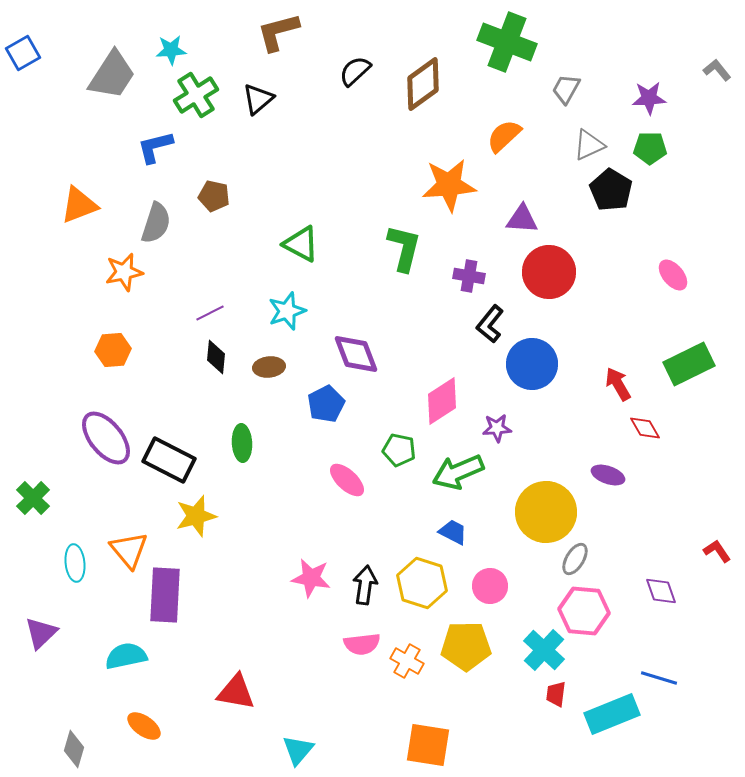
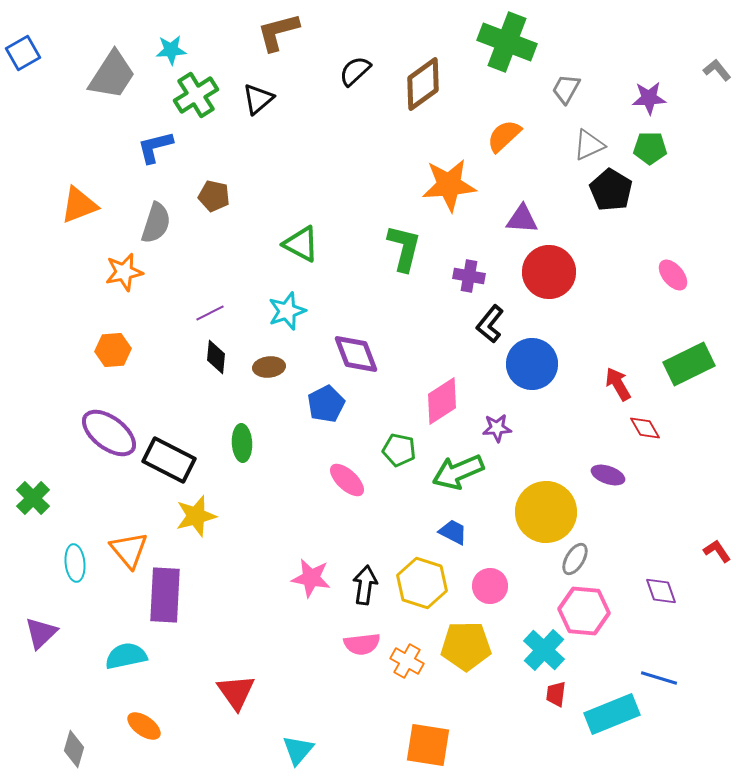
purple ellipse at (106, 438): moved 3 px right, 5 px up; rotated 14 degrees counterclockwise
red triangle at (236, 692): rotated 45 degrees clockwise
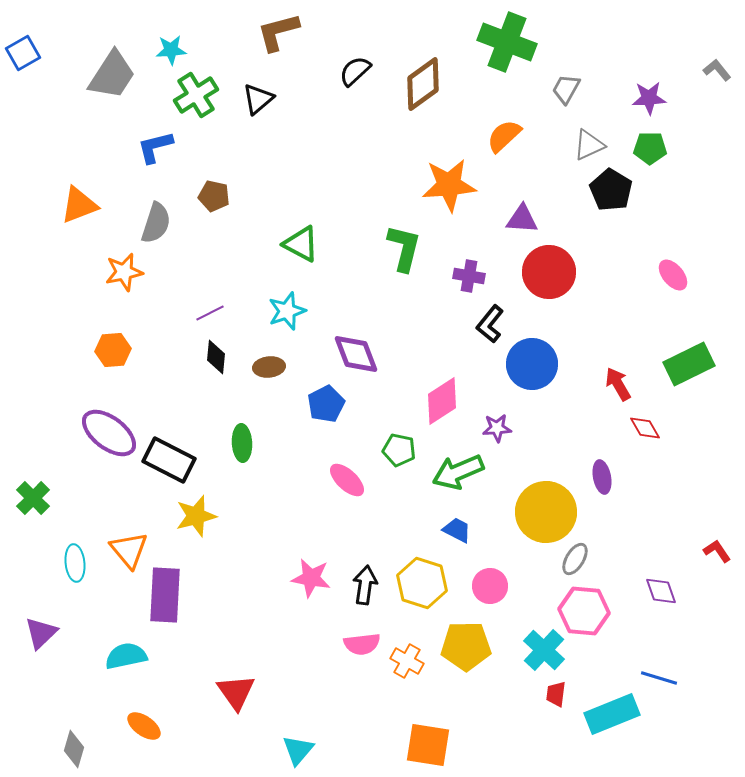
purple ellipse at (608, 475): moved 6 px left, 2 px down; rotated 60 degrees clockwise
blue trapezoid at (453, 532): moved 4 px right, 2 px up
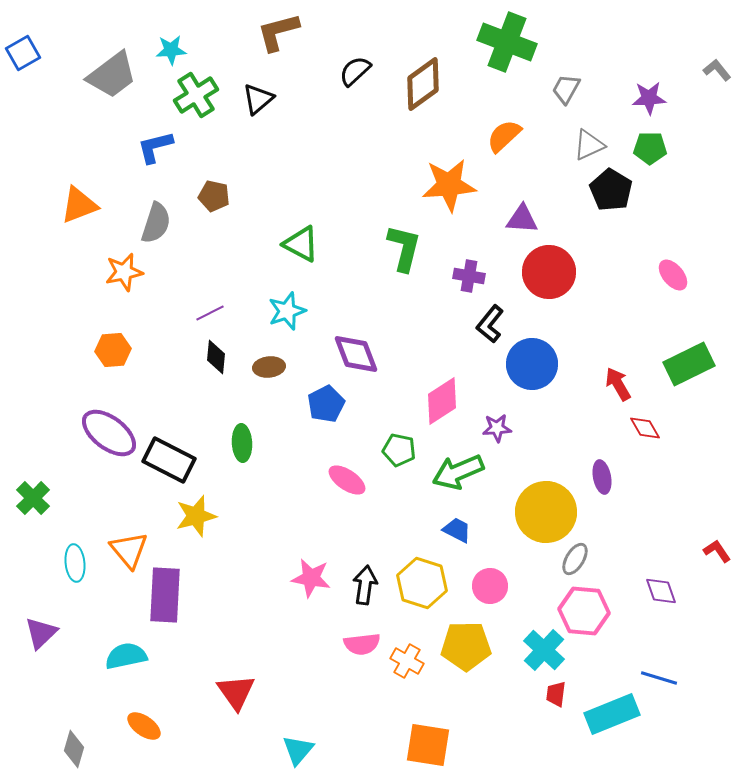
gray trapezoid at (112, 75): rotated 20 degrees clockwise
pink ellipse at (347, 480): rotated 9 degrees counterclockwise
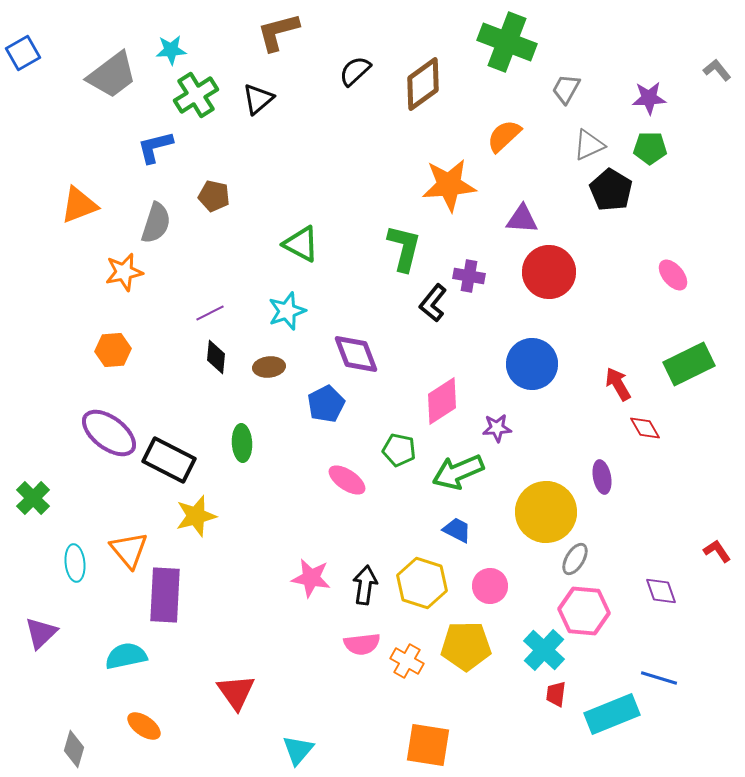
black L-shape at (490, 324): moved 57 px left, 21 px up
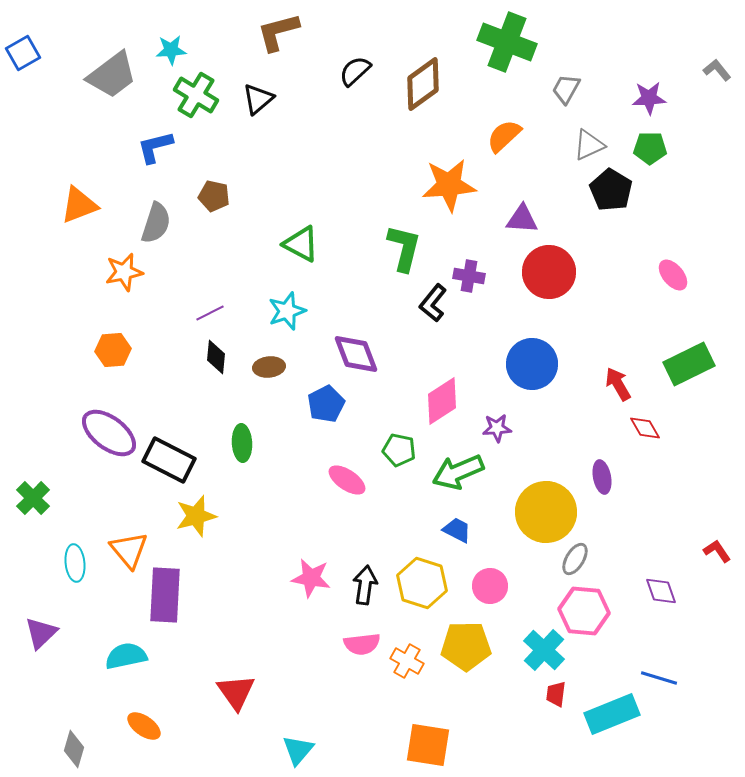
green cross at (196, 95): rotated 27 degrees counterclockwise
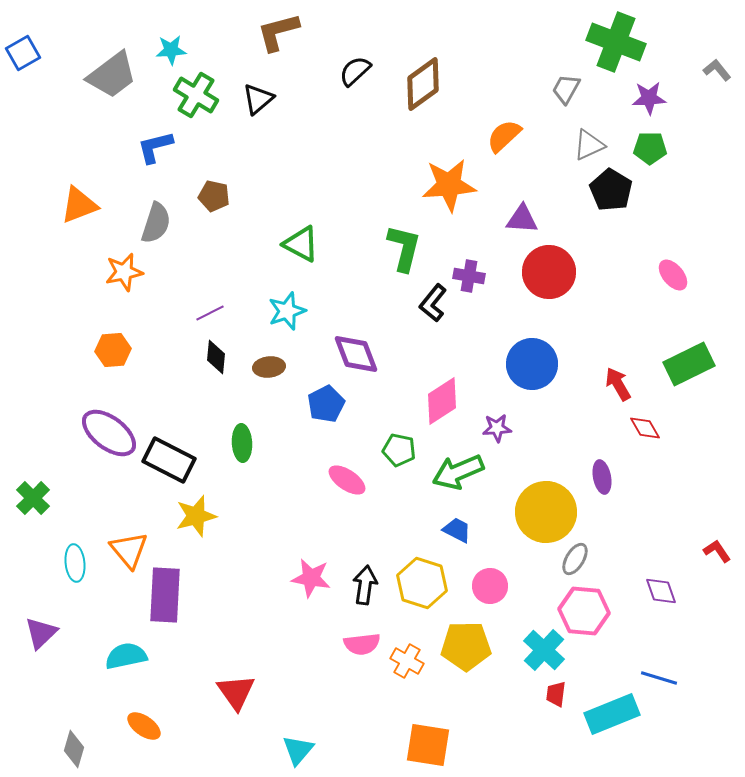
green cross at (507, 42): moved 109 px right
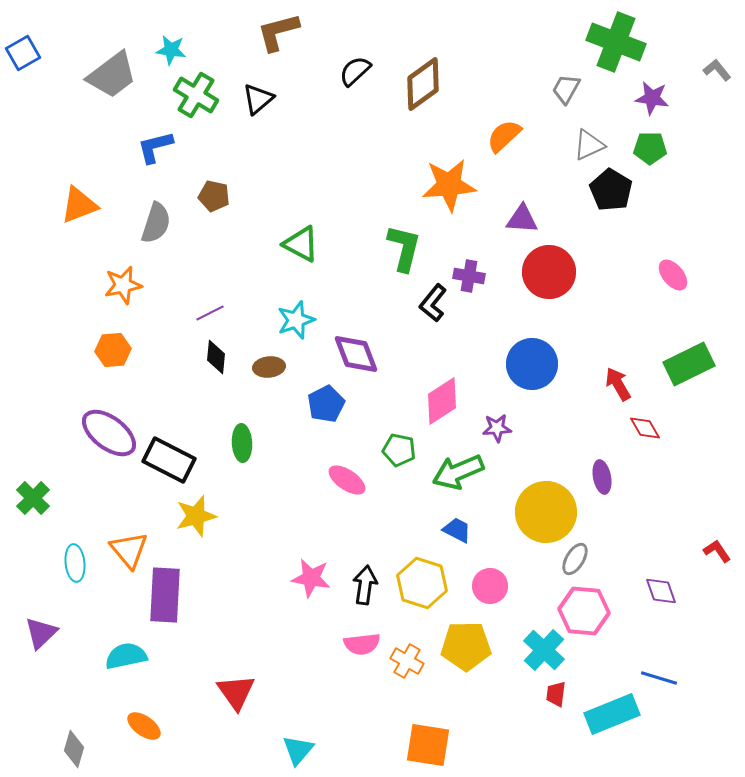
cyan star at (171, 50): rotated 12 degrees clockwise
purple star at (649, 98): moved 3 px right; rotated 12 degrees clockwise
orange star at (124, 272): moved 1 px left, 13 px down
cyan star at (287, 311): moved 9 px right, 9 px down
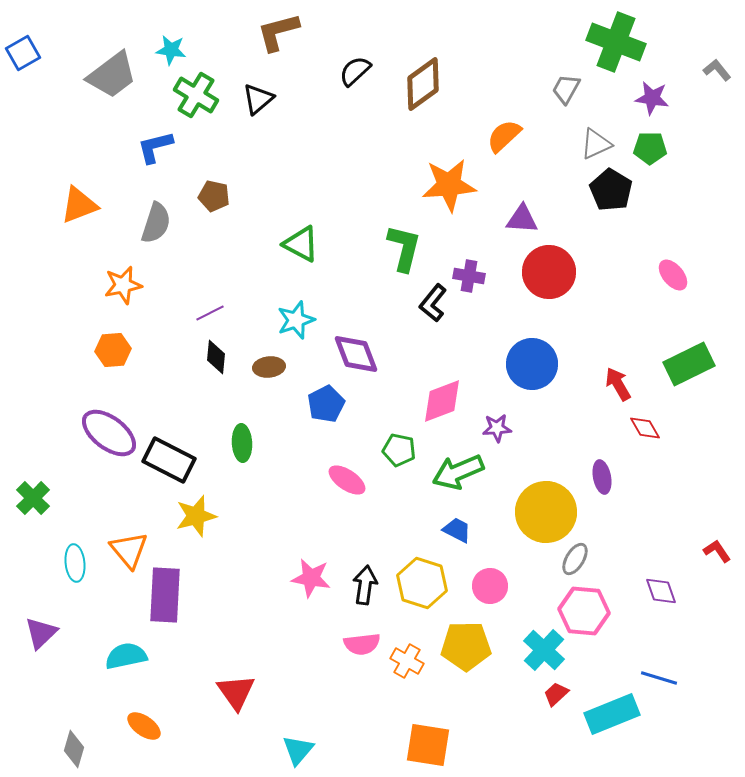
gray triangle at (589, 145): moved 7 px right, 1 px up
pink diamond at (442, 401): rotated 12 degrees clockwise
red trapezoid at (556, 694): rotated 40 degrees clockwise
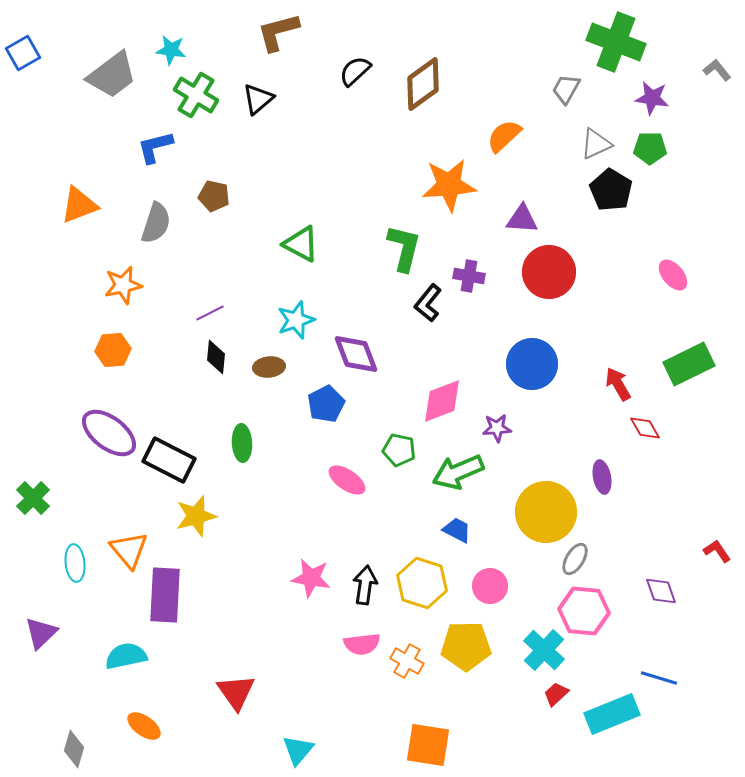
black L-shape at (433, 303): moved 5 px left
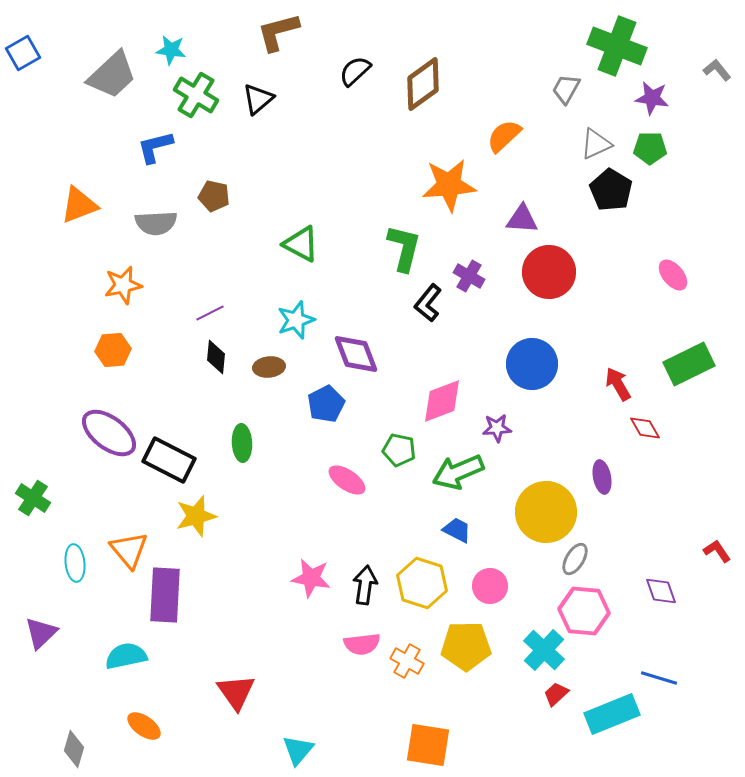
green cross at (616, 42): moved 1 px right, 4 px down
gray trapezoid at (112, 75): rotated 6 degrees counterclockwise
gray semicircle at (156, 223): rotated 69 degrees clockwise
purple cross at (469, 276): rotated 20 degrees clockwise
green cross at (33, 498): rotated 12 degrees counterclockwise
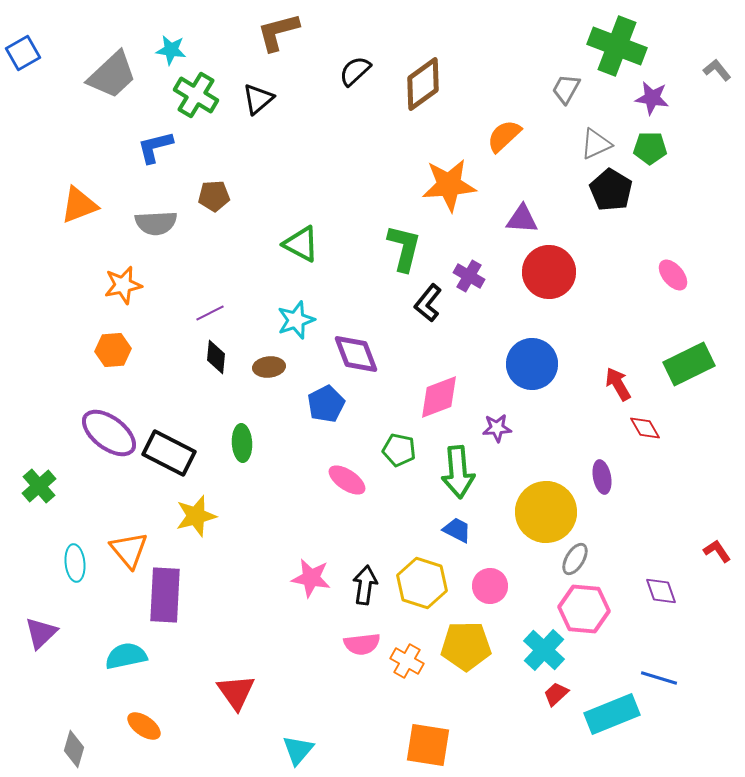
brown pentagon at (214, 196): rotated 16 degrees counterclockwise
pink diamond at (442, 401): moved 3 px left, 4 px up
black rectangle at (169, 460): moved 7 px up
green arrow at (458, 472): rotated 72 degrees counterclockwise
green cross at (33, 498): moved 6 px right, 12 px up; rotated 16 degrees clockwise
pink hexagon at (584, 611): moved 2 px up
